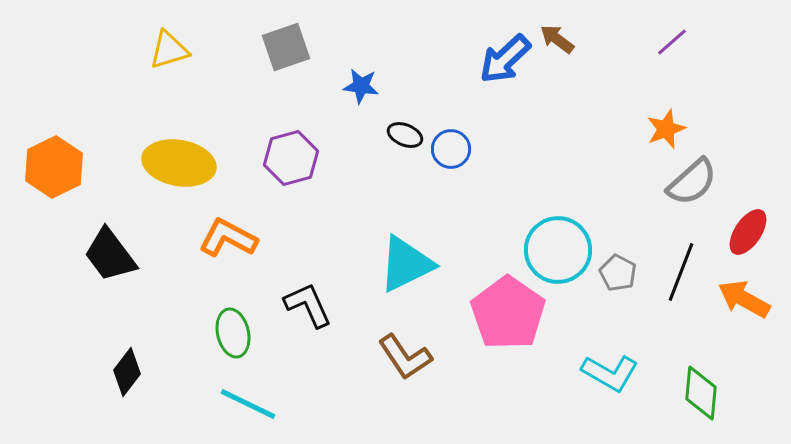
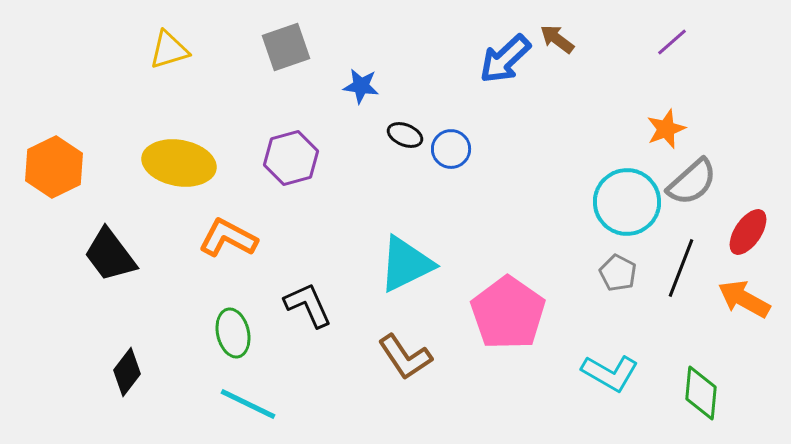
cyan circle: moved 69 px right, 48 px up
black line: moved 4 px up
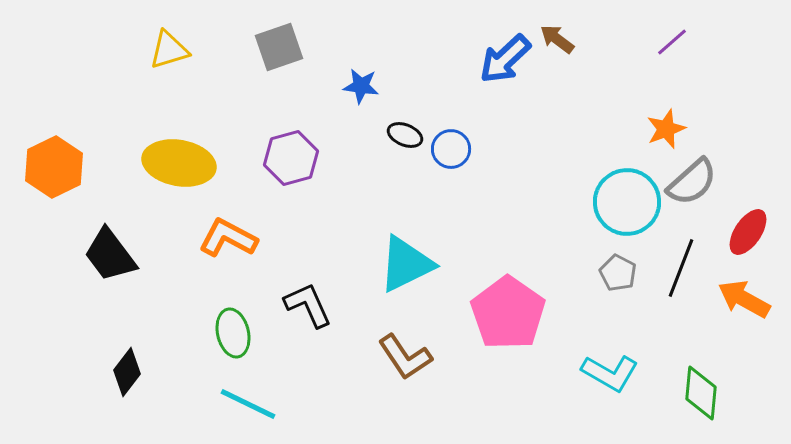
gray square: moved 7 px left
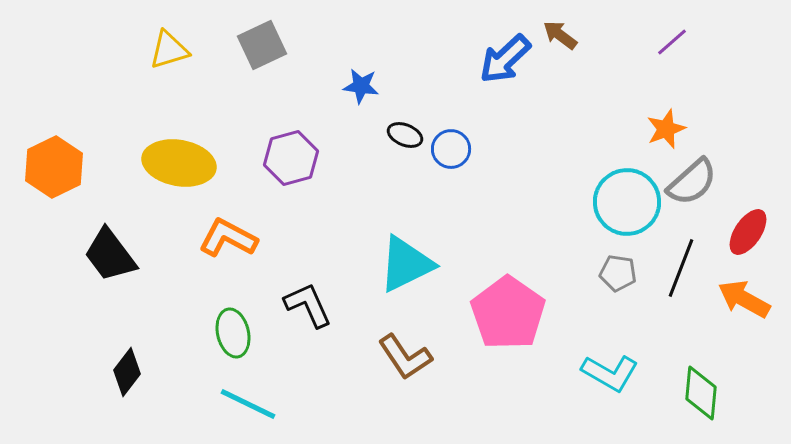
brown arrow: moved 3 px right, 4 px up
gray square: moved 17 px left, 2 px up; rotated 6 degrees counterclockwise
gray pentagon: rotated 18 degrees counterclockwise
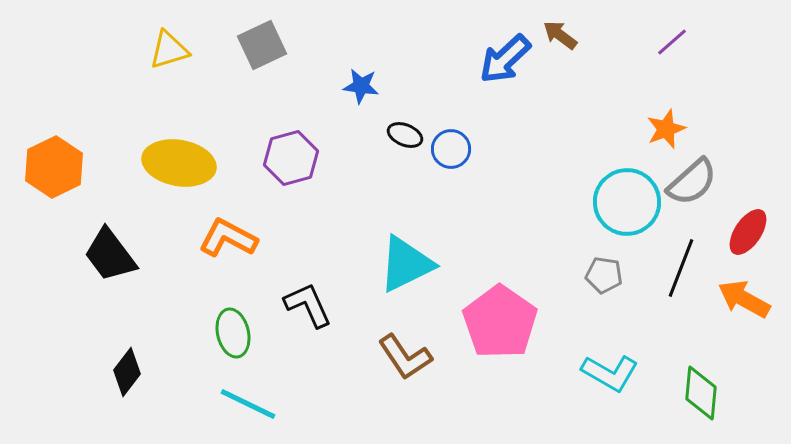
gray pentagon: moved 14 px left, 2 px down
pink pentagon: moved 8 px left, 9 px down
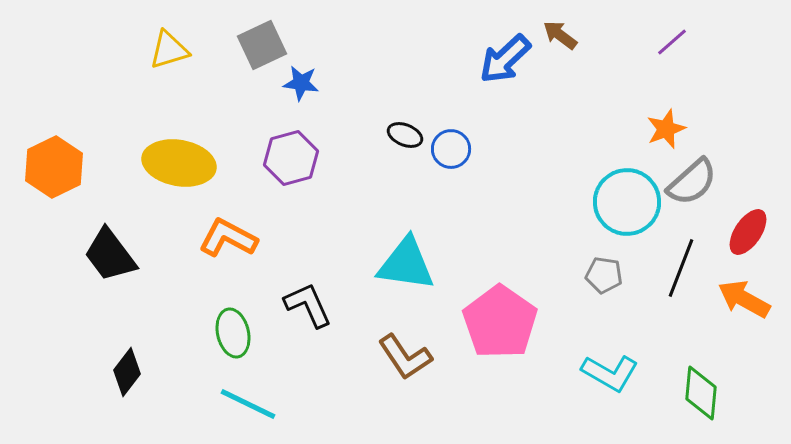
blue star: moved 60 px left, 3 px up
cyan triangle: rotated 34 degrees clockwise
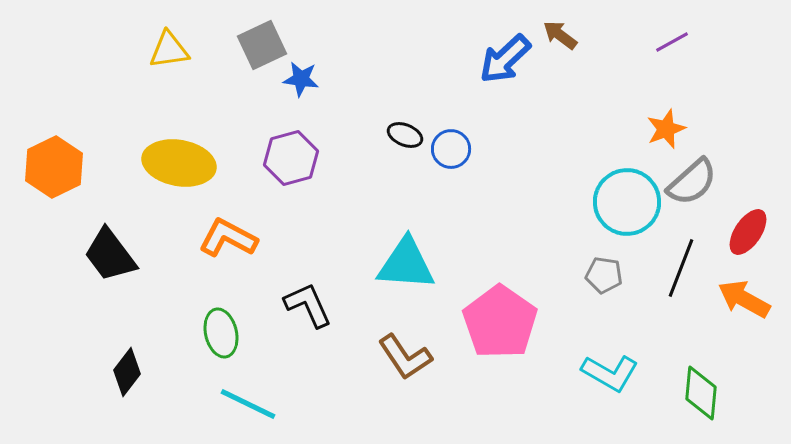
purple line: rotated 12 degrees clockwise
yellow triangle: rotated 9 degrees clockwise
blue star: moved 4 px up
cyan triangle: rotated 4 degrees counterclockwise
green ellipse: moved 12 px left
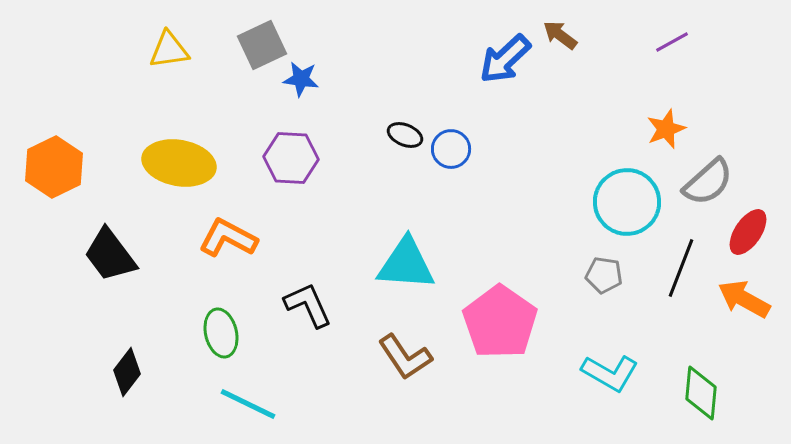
purple hexagon: rotated 18 degrees clockwise
gray semicircle: moved 16 px right
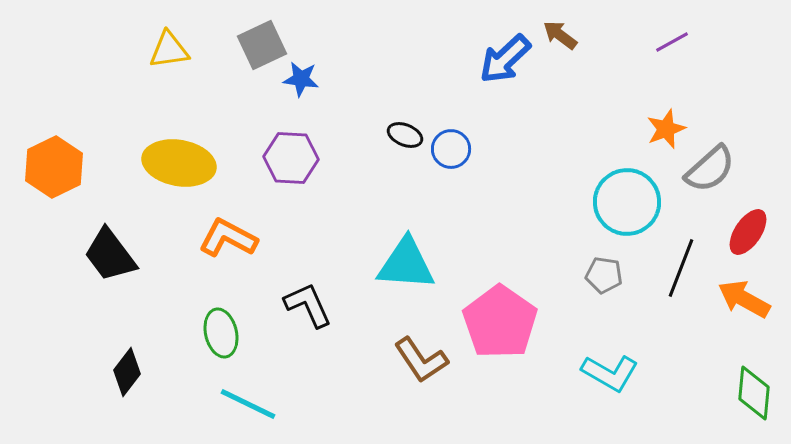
gray semicircle: moved 2 px right, 13 px up
brown L-shape: moved 16 px right, 3 px down
green diamond: moved 53 px right
